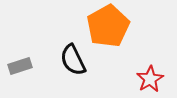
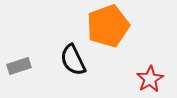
orange pentagon: rotated 9 degrees clockwise
gray rectangle: moved 1 px left
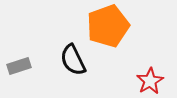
red star: moved 2 px down
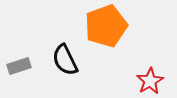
orange pentagon: moved 2 px left
black semicircle: moved 8 px left
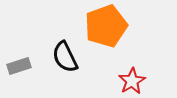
black semicircle: moved 3 px up
red star: moved 18 px left
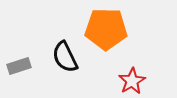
orange pentagon: moved 3 px down; rotated 21 degrees clockwise
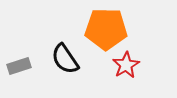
black semicircle: moved 2 px down; rotated 8 degrees counterclockwise
red star: moved 6 px left, 16 px up
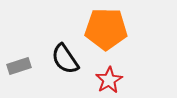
red star: moved 17 px left, 15 px down
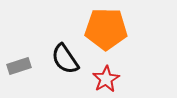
red star: moved 3 px left, 1 px up
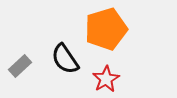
orange pentagon: rotated 18 degrees counterclockwise
gray rectangle: moved 1 px right; rotated 25 degrees counterclockwise
